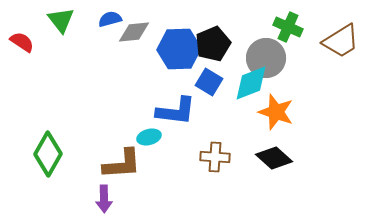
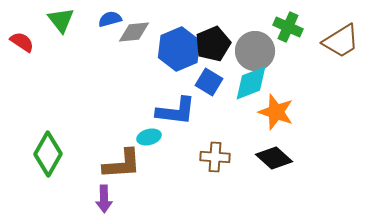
blue hexagon: rotated 21 degrees counterclockwise
gray circle: moved 11 px left, 7 px up
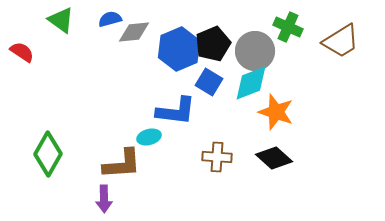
green triangle: rotated 16 degrees counterclockwise
red semicircle: moved 10 px down
brown cross: moved 2 px right
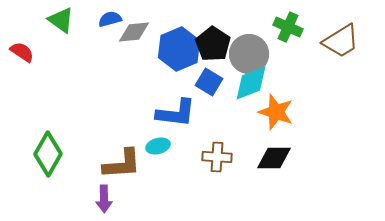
black pentagon: rotated 16 degrees counterclockwise
gray circle: moved 6 px left, 3 px down
blue L-shape: moved 2 px down
cyan ellipse: moved 9 px right, 9 px down
black diamond: rotated 42 degrees counterclockwise
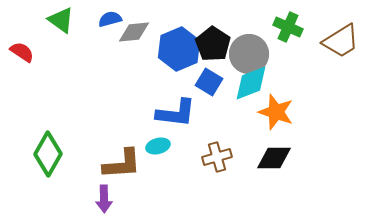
brown cross: rotated 20 degrees counterclockwise
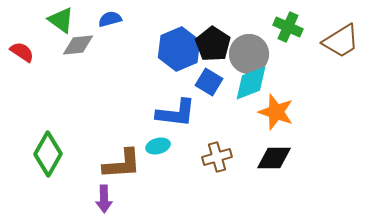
gray diamond: moved 56 px left, 13 px down
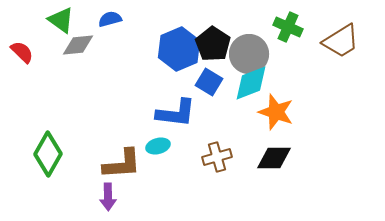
red semicircle: rotated 10 degrees clockwise
purple arrow: moved 4 px right, 2 px up
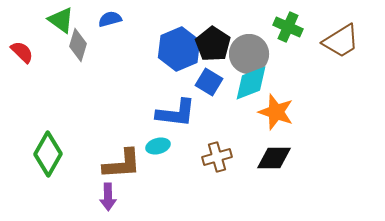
gray diamond: rotated 68 degrees counterclockwise
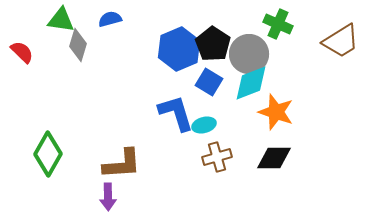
green triangle: rotated 28 degrees counterclockwise
green cross: moved 10 px left, 3 px up
blue L-shape: rotated 114 degrees counterclockwise
cyan ellipse: moved 46 px right, 21 px up
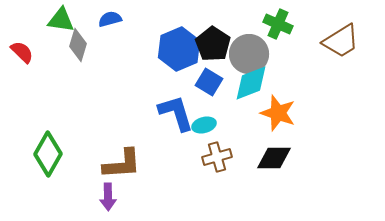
orange star: moved 2 px right, 1 px down
